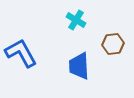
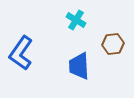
blue L-shape: rotated 116 degrees counterclockwise
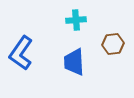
cyan cross: rotated 36 degrees counterclockwise
blue trapezoid: moved 5 px left, 4 px up
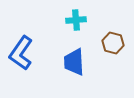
brown hexagon: moved 1 px up; rotated 20 degrees clockwise
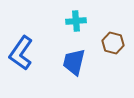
cyan cross: moved 1 px down
blue trapezoid: rotated 16 degrees clockwise
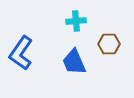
brown hexagon: moved 4 px left, 1 px down; rotated 15 degrees counterclockwise
blue trapezoid: rotated 36 degrees counterclockwise
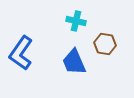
cyan cross: rotated 18 degrees clockwise
brown hexagon: moved 4 px left; rotated 10 degrees clockwise
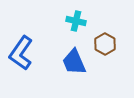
brown hexagon: rotated 20 degrees clockwise
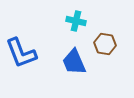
brown hexagon: rotated 20 degrees counterclockwise
blue L-shape: rotated 56 degrees counterclockwise
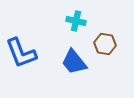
blue trapezoid: rotated 16 degrees counterclockwise
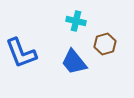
brown hexagon: rotated 25 degrees counterclockwise
